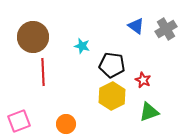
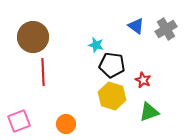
cyan star: moved 14 px right, 1 px up
yellow hexagon: rotated 16 degrees counterclockwise
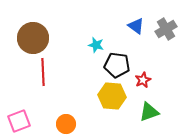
brown circle: moved 1 px down
black pentagon: moved 5 px right
red star: rotated 21 degrees clockwise
yellow hexagon: rotated 12 degrees counterclockwise
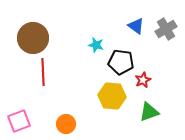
black pentagon: moved 4 px right, 3 px up
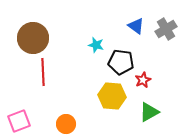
green triangle: rotated 10 degrees counterclockwise
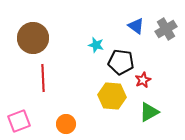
red line: moved 6 px down
